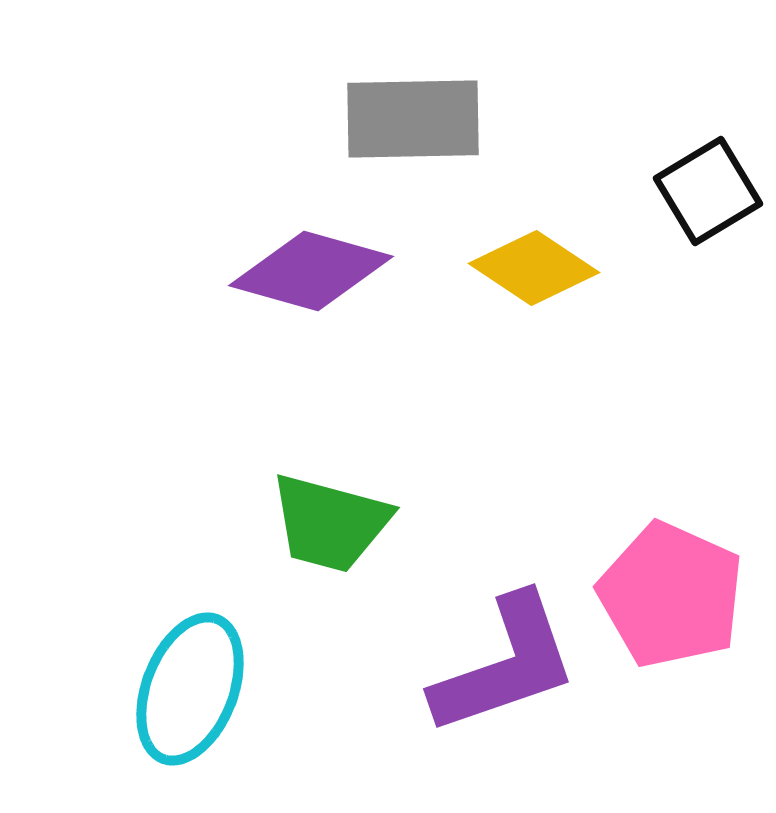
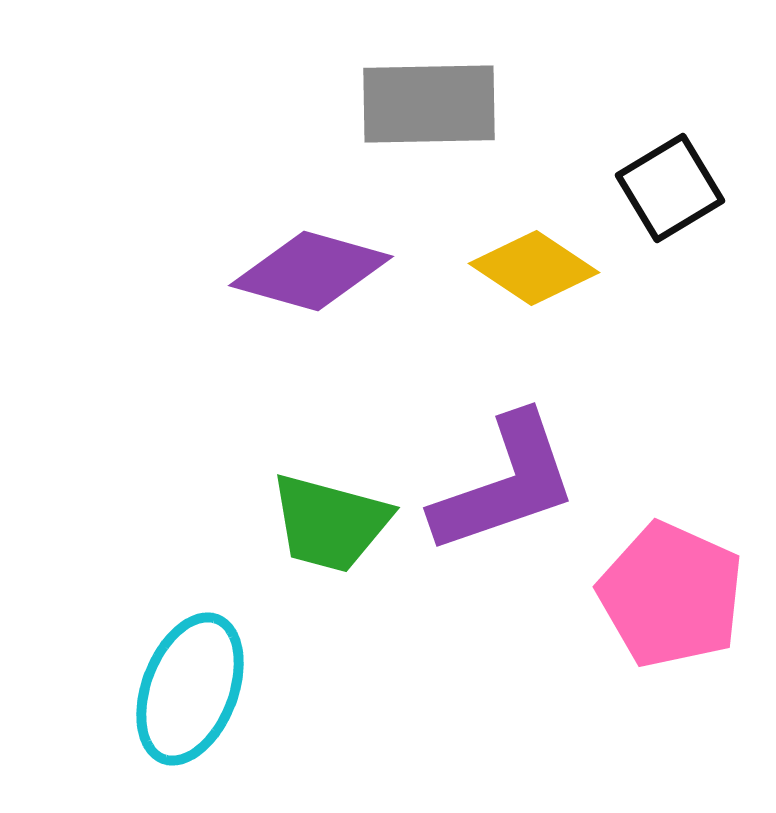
gray rectangle: moved 16 px right, 15 px up
black square: moved 38 px left, 3 px up
purple L-shape: moved 181 px up
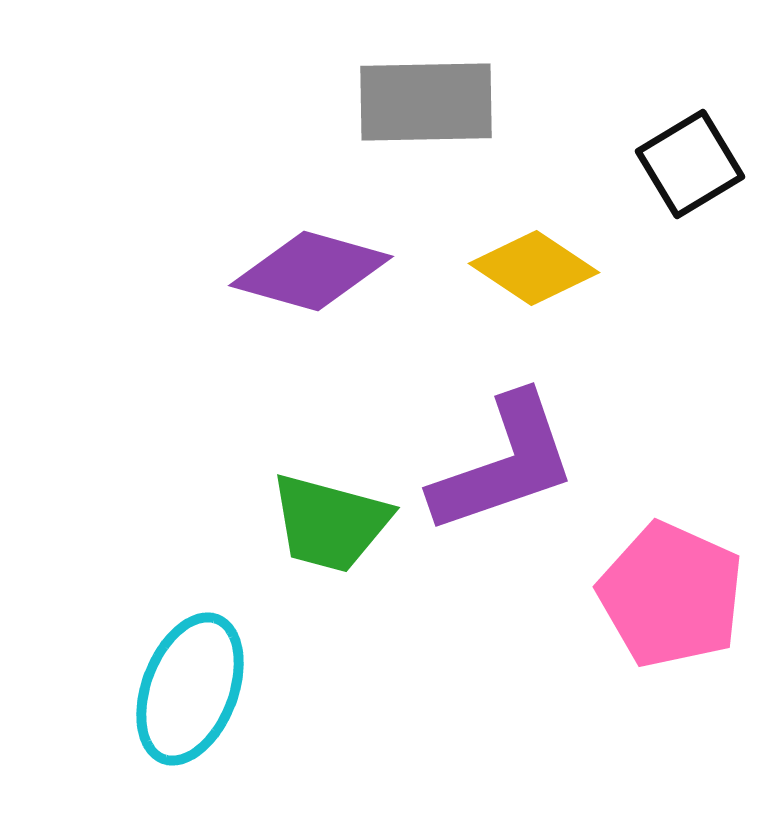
gray rectangle: moved 3 px left, 2 px up
black square: moved 20 px right, 24 px up
purple L-shape: moved 1 px left, 20 px up
